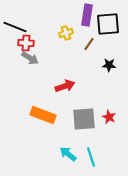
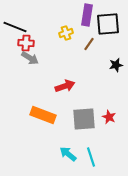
black star: moved 7 px right; rotated 16 degrees counterclockwise
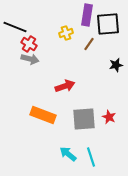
red cross: moved 3 px right, 1 px down; rotated 28 degrees clockwise
gray arrow: moved 1 px down; rotated 18 degrees counterclockwise
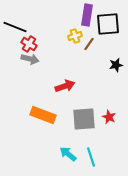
yellow cross: moved 9 px right, 3 px down
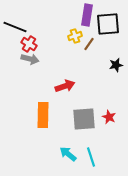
orange rectangle: rotated 70 degrees clockwise
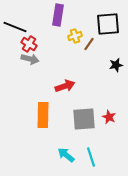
purple rectangle: moved 29 px left
cyan arrow: moved 2 px left, 1 px down
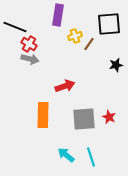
black square: moved 1 px right
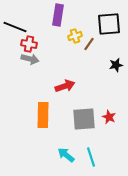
red cross: rotated 21 degrees counterclockwise
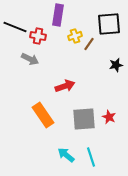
red cross: moved 9 px right, 8 px up
gray arrow: rotated 12 degrees clockwise
orange rectangle: rotated 35 degrees counterclockwise
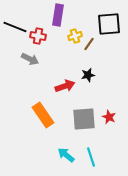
black star: moved 28 px left, 10 px down
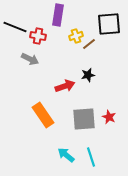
yellow cross: moved 1 px right
brown line: rotated 16 degrees clockwise
